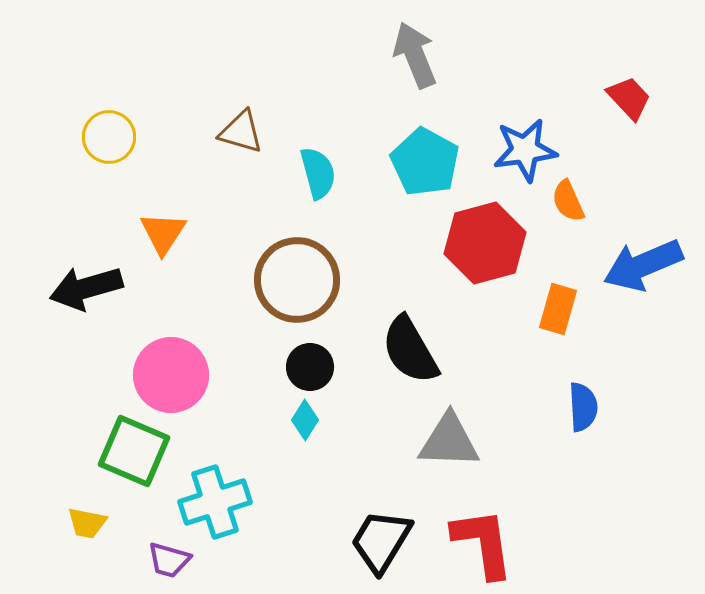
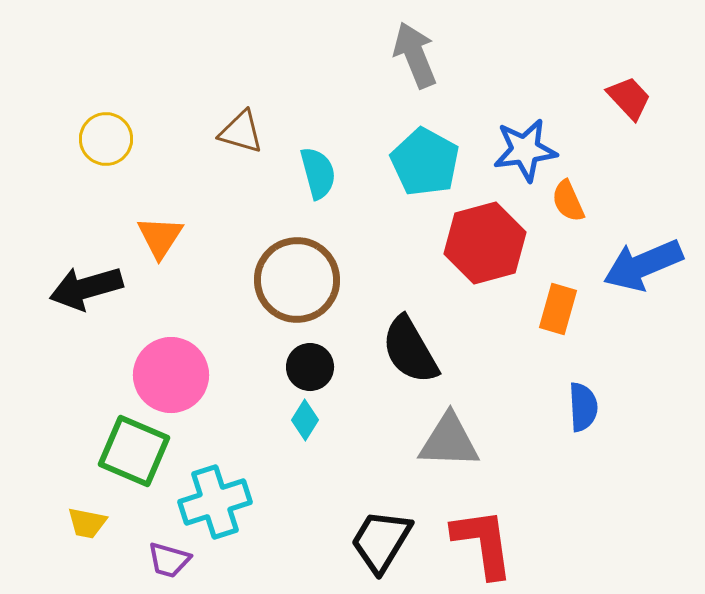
yellow circle: moved 3 px left, 2 px down
orange triangle: moved 3 px left, 4 px down
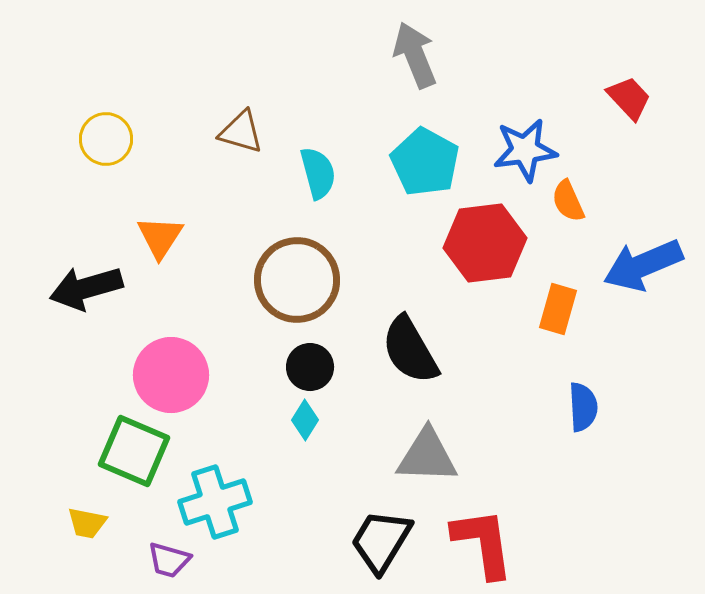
red hexagon: rotated 8 degrees clockwise
gray triangle: moved 22 px left, 15 px down
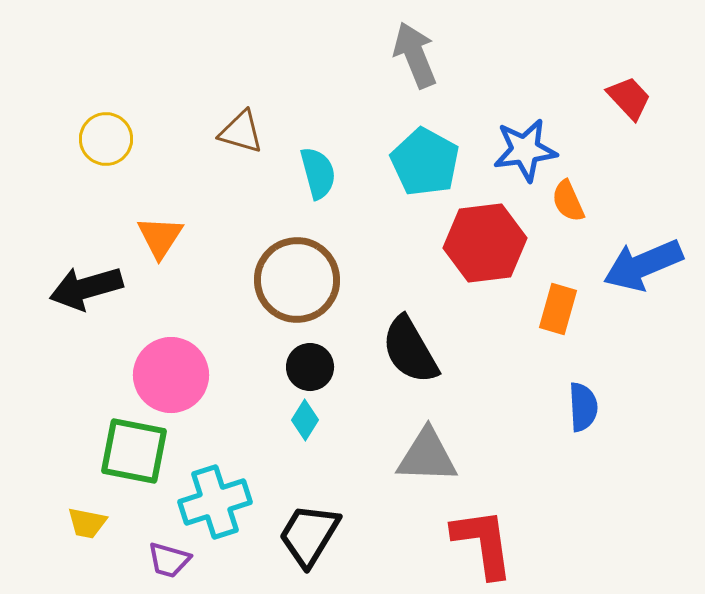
green square: rotated 12 degrees counterclockwise
black trapezoid: moved 72 px left, 6 px up
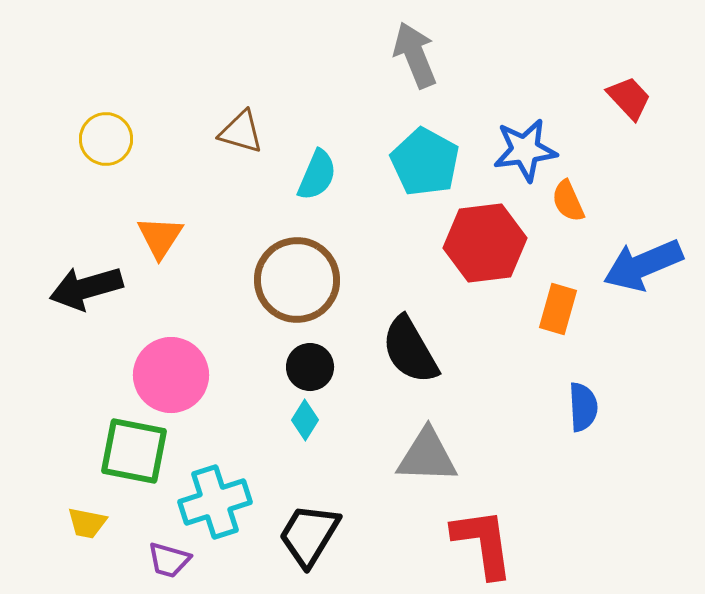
cyan semicircle: moved 1 px left, 2 px down; rotated 38 degrees clockwise
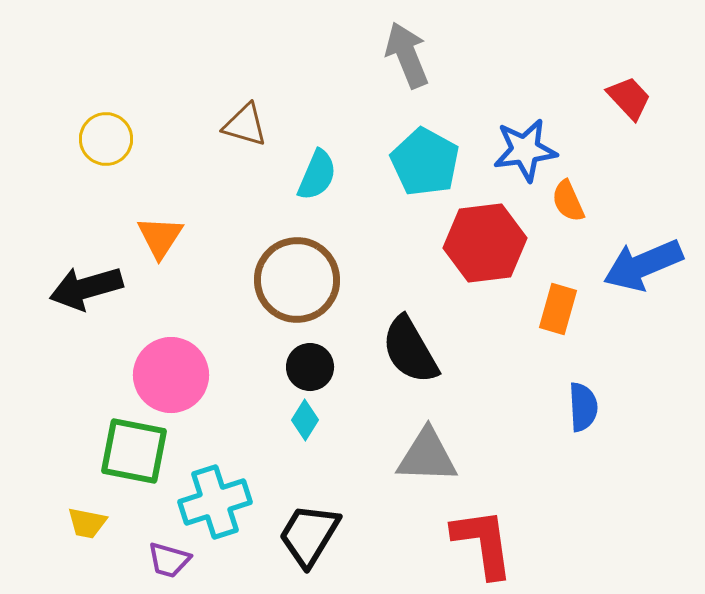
gray arrow: moved 8 px left
brown triangle: moved 4 px right, 7 px up
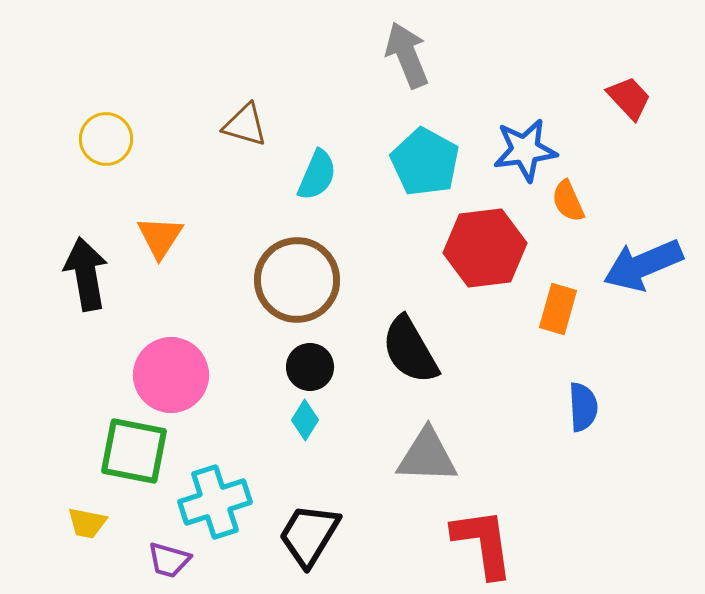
red hexagon: moved 5 px down
black arrow: moved 14 px up; rotated 96 degrees clockwise
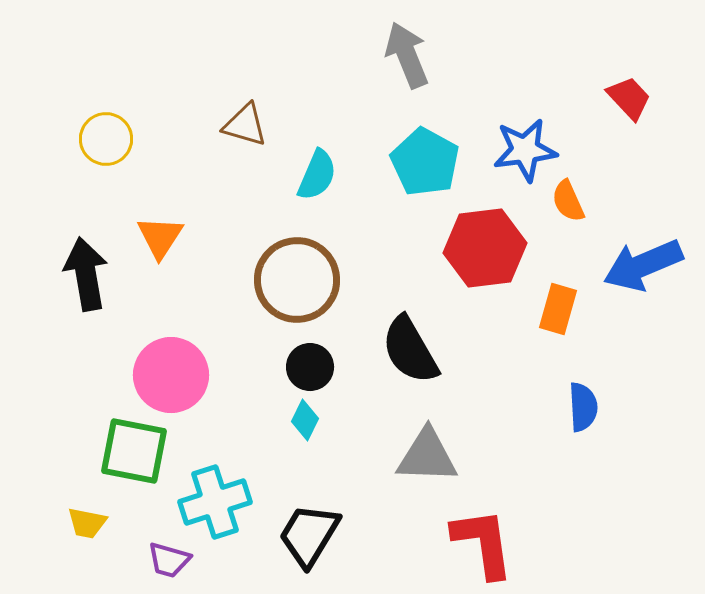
cyan diamond: rotated 6 degrees counterclockwise
